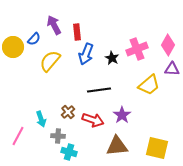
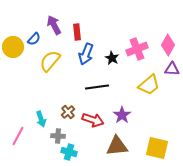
black line: moved 2 px left, 3 px up
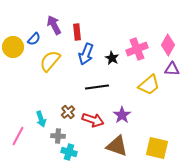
brown triangle: rotated 25 degrees clockwise
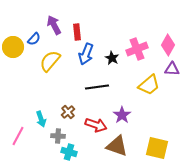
red arrow: moved 3 px right, 5 px down
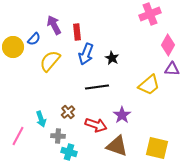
pink cross: moved 13 px right, 35 px up
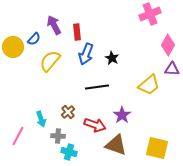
red arrow: moved 1 px left
brown triangle: moved 1 px left, 1 px up
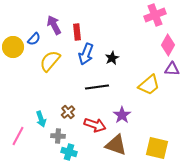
pink cross: moved 5 px right, 1 px down
black star: rotated 16 degrees clockwise
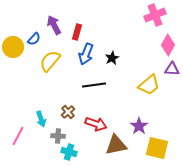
red rectangle: rotated 21 degrees clockwise
black line: moved 3 px left, 2 px up
purple star: moved 17 px right, 11 px down
red arrow: moved 1 px right, 1 px up
brown triangle: rotated 30 degrees counterclockwise
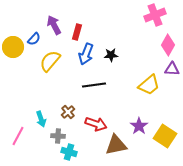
black star: moved 1 px left, 3 px up; rotated 24 degrees clockwise
yellow square: moved 8 px right, 12 px up; rotated 20 degrees clockwise
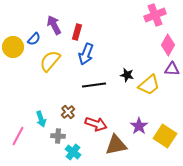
black star: moved 16 px right, 20 px down; rotated 16 degrees clockwise
cyan cross: moved 4 px right; rotated 21 degrees clockwise
